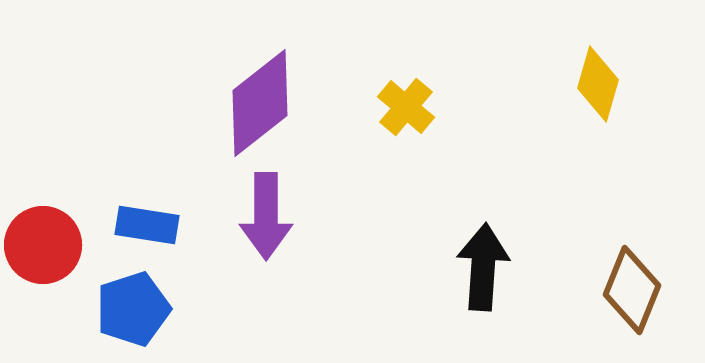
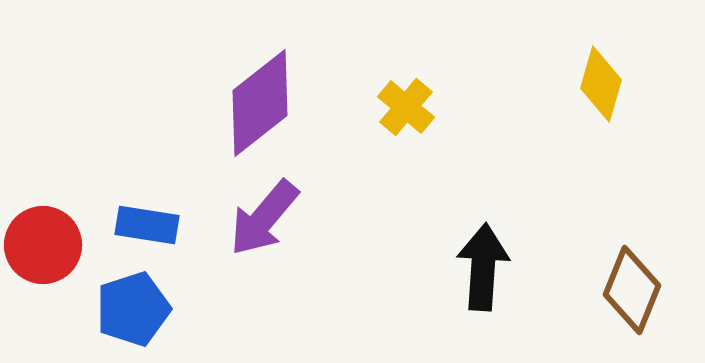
yellow diamond: moved 3 px right
purple arrow: moved 2 px left, 2 px down; rotated 40 degrees clockwise
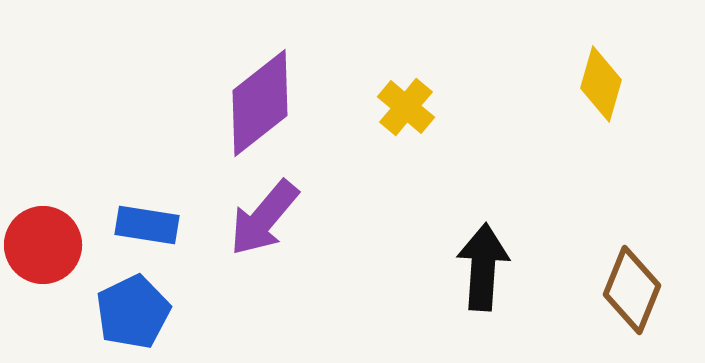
blue pentagon: moved 3 px down; rotated 8 degrees counterclockwise
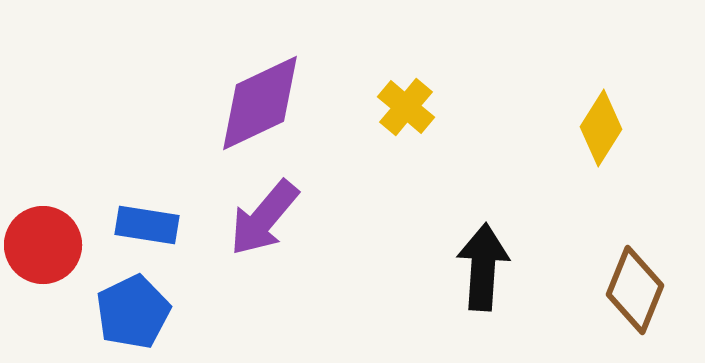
yellow diamond: moved 44 px down; rotated 16 degrees clockwise
purple diamond: rotated 13 degrees clockwise
brown diamond: moved 3 px right
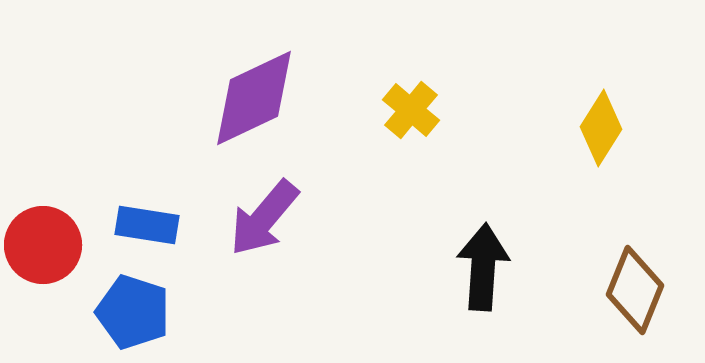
purple diamond: moved 6 px left, 5 px up
yellow cross: moved 5 px right, 3 px down
blue pentagon: rotated 28 degrees counterclockwise
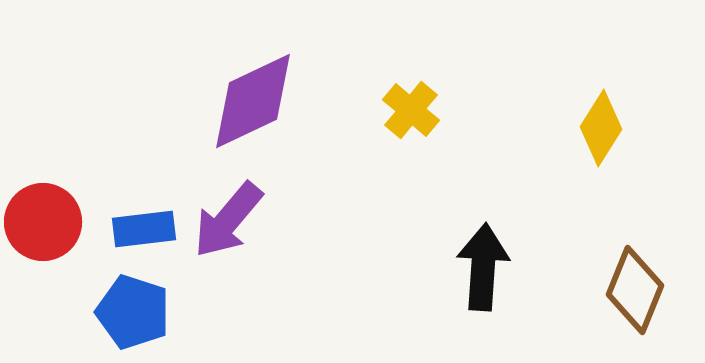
purple diamond: moved 1 px left, 3 px down
purple arrow: moved 36 px left, 2 px down
blue rectangle: moved 3 px left, 4 px down; rotated 16 degrees counterclockwise
red circle: moved 23 px up
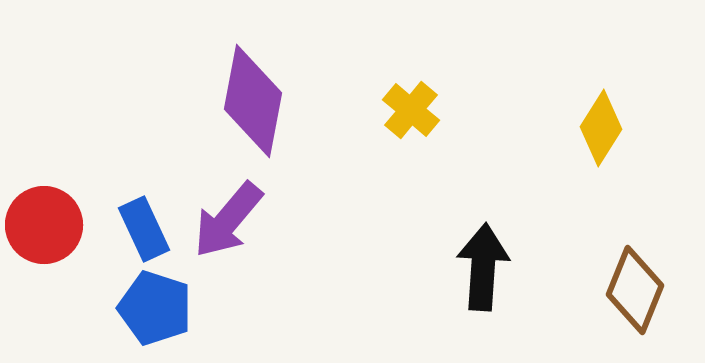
purple diamond: rotated 54 degrees counterclockwise
red circle: moved 1 px right, 3 px down
blue rectangle: rotated 72 degrees clockwise
blue pentagon: moved 22 px right, 4 px up
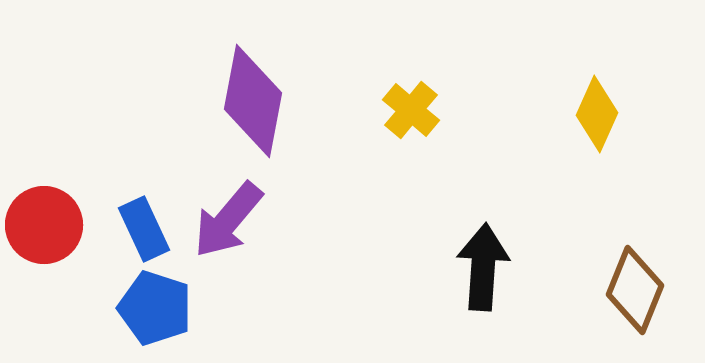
yellow diamond: moved 4 px left, 14 px up; rotated 8 degrees counterclockwise
